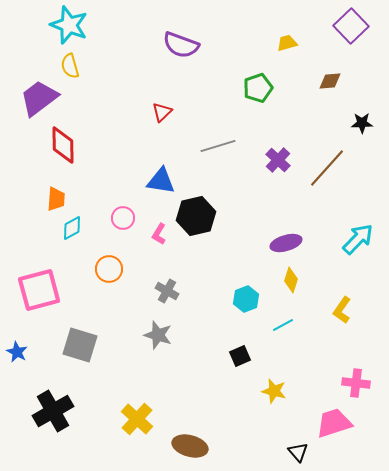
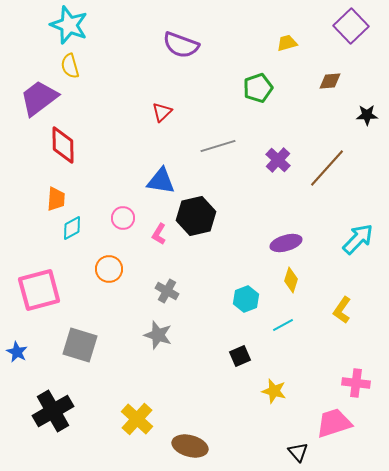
black star: moved 5 px right, 8 px up
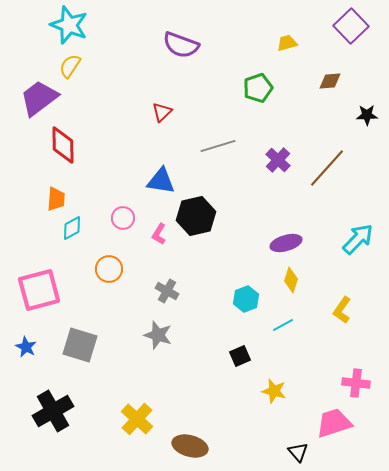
yellow semicircle: rotated 50 degrees clockwise
blue star: moved 9 px right, 5 px up
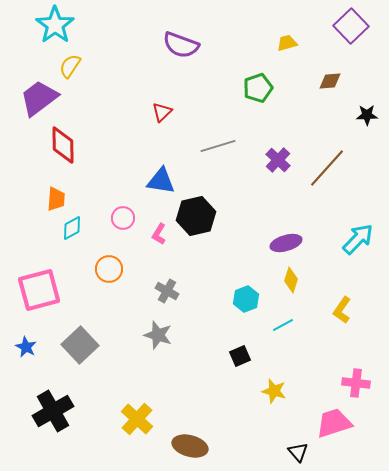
cyan star: moved 14 px left; rotated 15 degrees clockwise
gray square: rotated 30 degrees clockwise
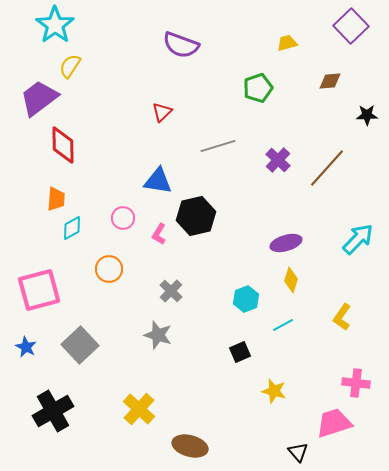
blue triangle: moved 3 px left
gray cross: moved 4 px right; rotated 15 degrees clockwise
yellow L-shape: moved 7 px down
black square: moved 4 px up
yellow cross: moved 2 px right, 10 px up
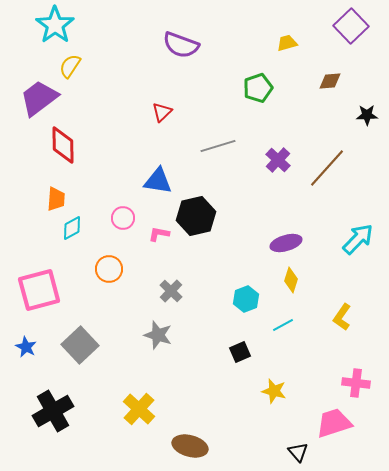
pink L-shape: rotated 70 degrees clockwise
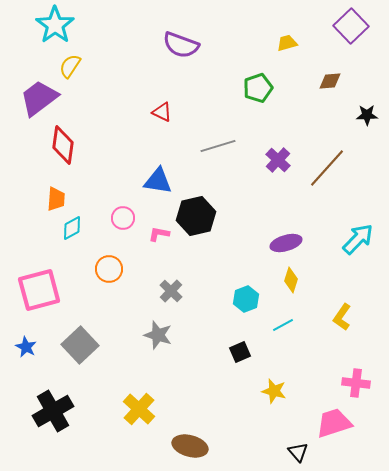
red triangle: rotated 50 degrees counterclockwise
red diamond: rotated 9 degrees clockwise
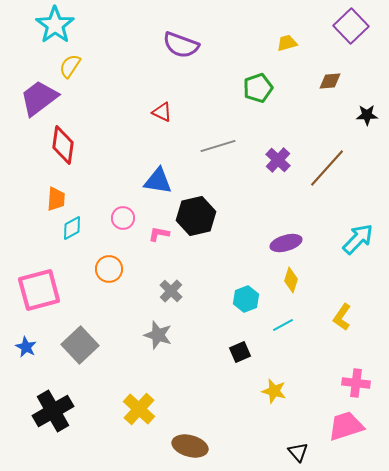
pink trapezoid: moved 12 px right, 3 px down
